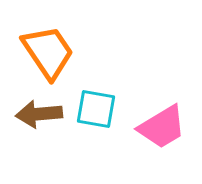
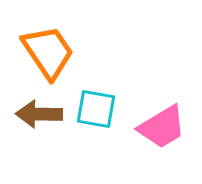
brown arrow: rotated 6 degrees clockwise
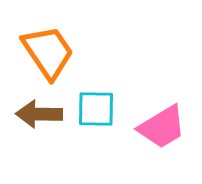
cyan square: rotated 9 degrees counterclockwise
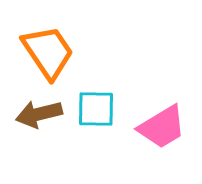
brown arrow: rotated 15 degrees counterclockwise
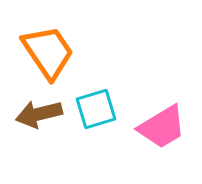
cyan square: rotated 18 degrees counterclockwise
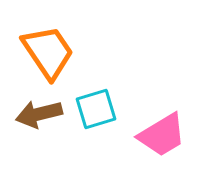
pink trapezoid: moved 8 px down
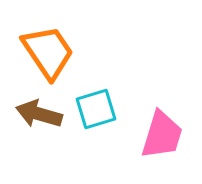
brown arrow: rotated 30 degrees clockwise
pink trapezoid: rotated 42 degrees counterclockwise
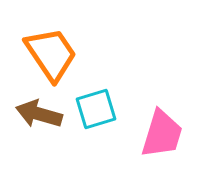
orange trapezoid: moved 3 px right, 2 px down
pink trapezoid: moved 1 px up
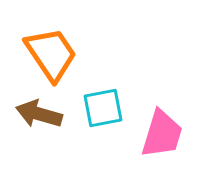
cyan square: moved 7 px right, 1 px up; rotated 6 degrees clockwise
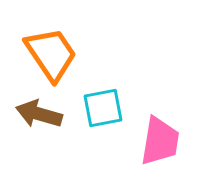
pink trapezoid: moved 2 px left, 7 px down; rotated 8 degrees counterclockwise
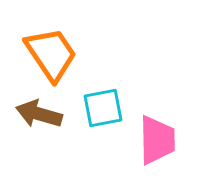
pink trapezoid: moved 3 px left, 1 px up; rotated 10 degrees counterclockwise
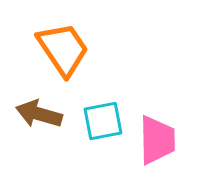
orange trapezoid: moved 12 px right, 5 px up
cyan square: moved 13 px down
